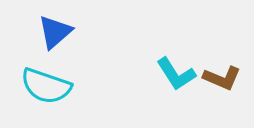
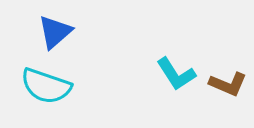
brown L-shape: moved 6 px right, 6 px down
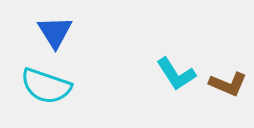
blue triangle: rotated 21 degrees counterclockwise
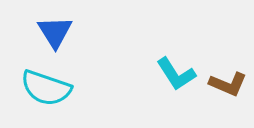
cyan semicircle: moved 2 px down
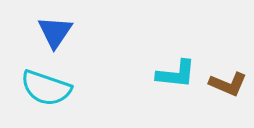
blue triangle: rotated 6 degrees clockwise
cyan L-shape: rotated 51 degrees counterclockwise
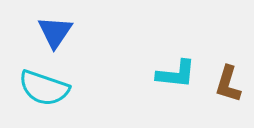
brown L-shape: rotated 84 degrees clockwise
cyan semicircle: moved 2 px left
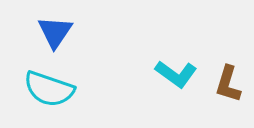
cyan L-shape: rotated 30 degrees clockwise
cyan semicircle: moved 5 px right, 1 px down
